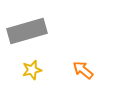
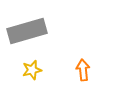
orange arrow: rotated 45 degrees clockwise
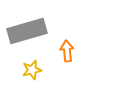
orange arrow: moved 16 px left, 19 px up
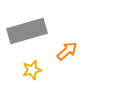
orange arrow: rotated 55 degrees clockwise
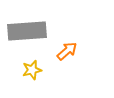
gray rectangle: rotated 12 degrees clockwise
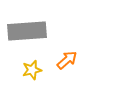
orange arrow: moved 9 px down
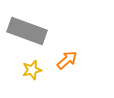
gray rectangle: rotated 24 degrees clockwise
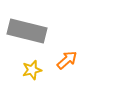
gray rectangle: rotated 6 degrees counterclockwise
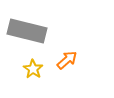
yellow star: moved 1 px right, 1 px up; rotated 24 degrees counterclockwise
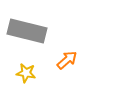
yellow star: moved 7 px left, 4 px down; rotated 24 degrees counterclockwise
